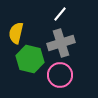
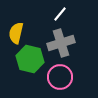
pink circle: moved 2 px down
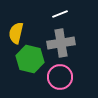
white line: rotated 28 degrees clockwise
gray cross: rotated 8 degrees clockwise
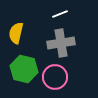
green hexagon: moved 6 px left, 10 px down
pink circle: moved 5 px left
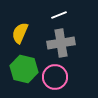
white line: moved 1 px left, 1 px down
yellow semicircle: moved 4 px right; rotated 10 degrees clockwise
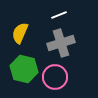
gray cross: rotated 8 degrees counterclockwise
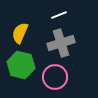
green hexagon: moved 3 px left, 4 px up
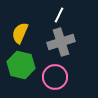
white line: rotated 42 degrees counterclockwise
gray cross: moved 1 px up
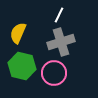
yellow semicircle: moved 2 px left
green hexagon: moved 1 px right, 1 px down
pink circle: moved 1 px left, 4 px up
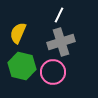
pink circle: moved 1 px left, 1 px up
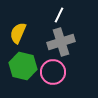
green hexagon: moved 1 px right
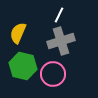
gray cross: moved 1 px up
pink circle: moved 2 px down
